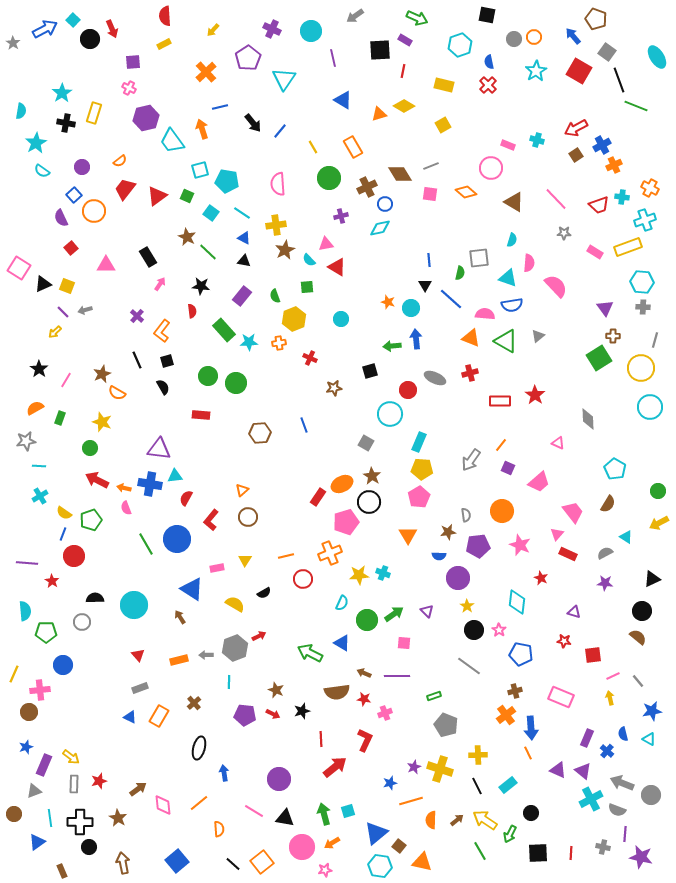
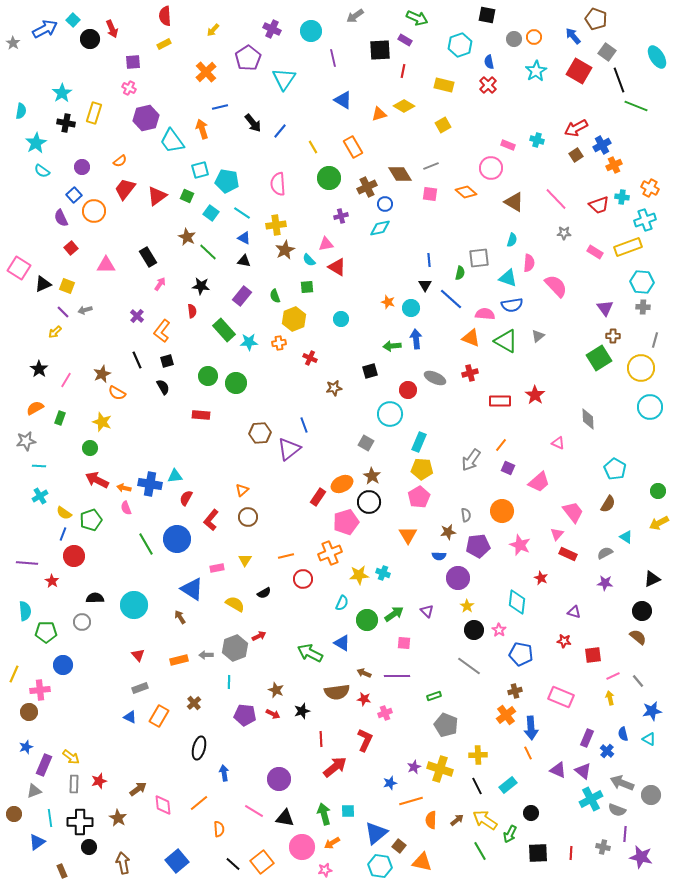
purple triangle at (159, 449): moved 130 px right; rotated 45 degrees counterclockwise
cyan square at (348, 811): rotated 16 degrees clockwise
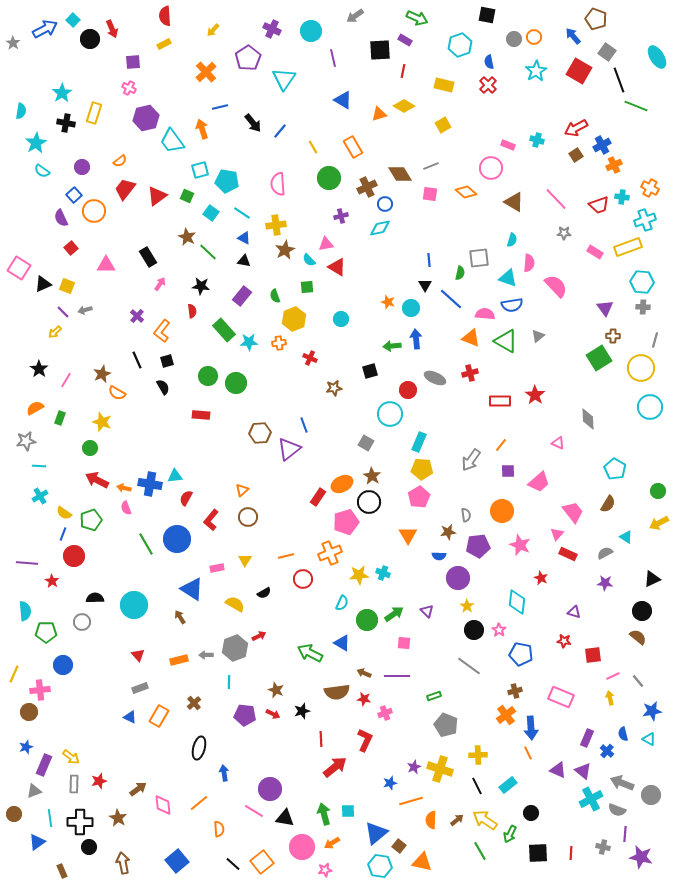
purple square at (508, 468): moved 3 px down; rotated 24 degrees counterclockwise
purple circle at (279, 779): moved 9 px left, 10 px down
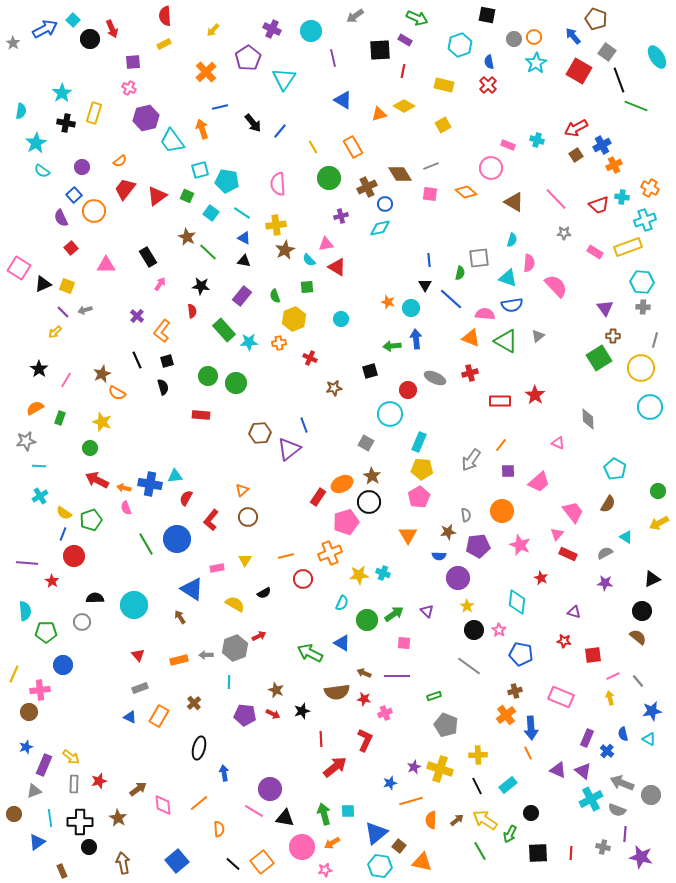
cyan star at (536, 71): moved 8 px up
black semicircle at (163, 387): rotated 14 degrees clockwise
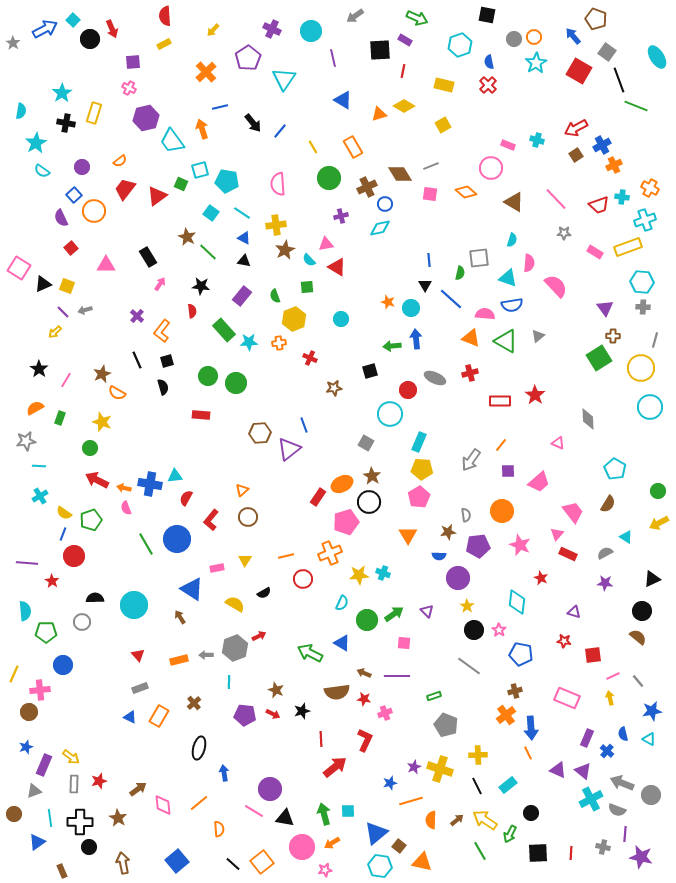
green square at (187, 196): moved 6 px left, 12 px up
pink rectangle at (561, 697): moved 6 px right, 1 px down
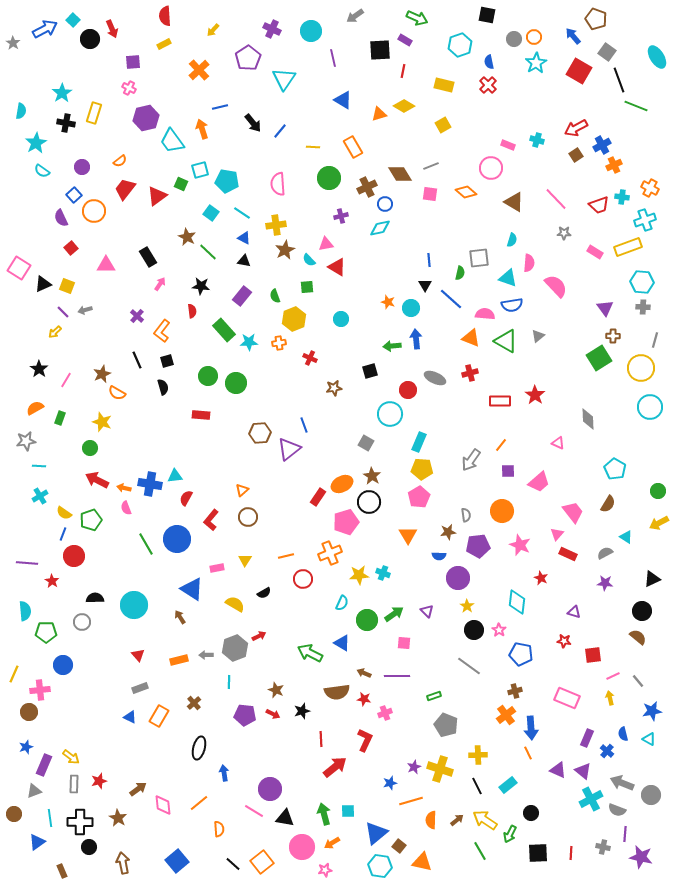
orange cross at (206, 72): moved 7 px left, 2 px up
yellow line at (313, 147): rotated 56 degrees counterclockwise
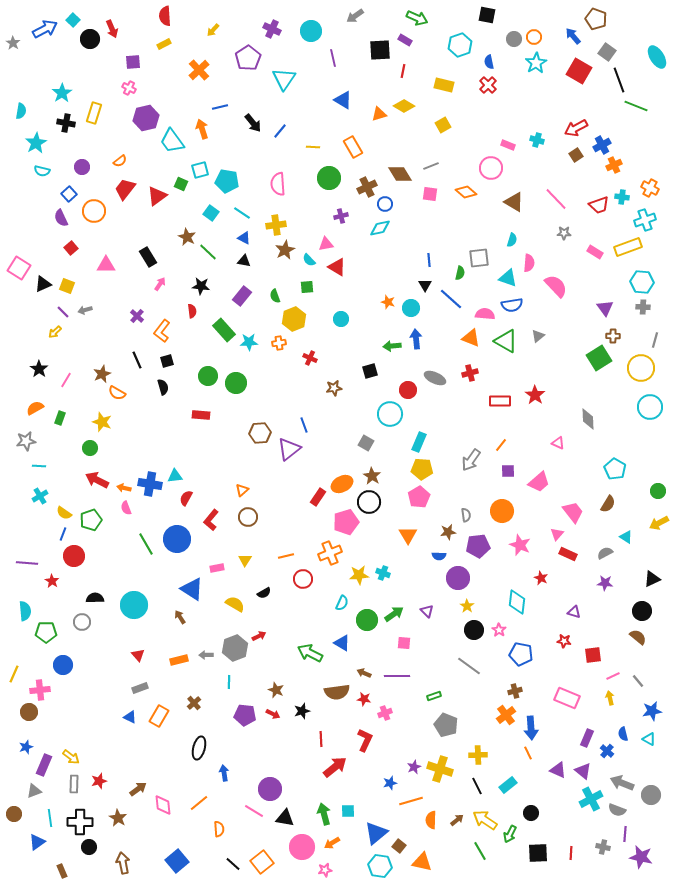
cyan semicircle at (42, 171): rotated 21 degrees counterclockwise
blue square at (74, 195): moved 5 px left, 1 px up
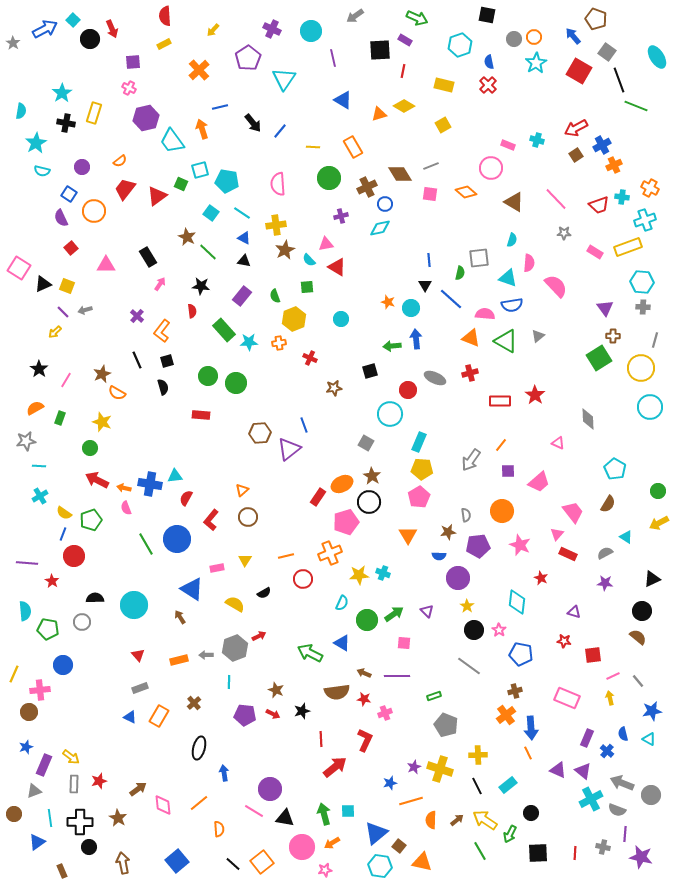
blue square at (69, 194): rotated 14 degrees counterclockwise
green pentagon at (46, 632): moved 2 px right, 3 px up; rotated 10 degrees clockwise
red line at (571, 853): moved 4 px right
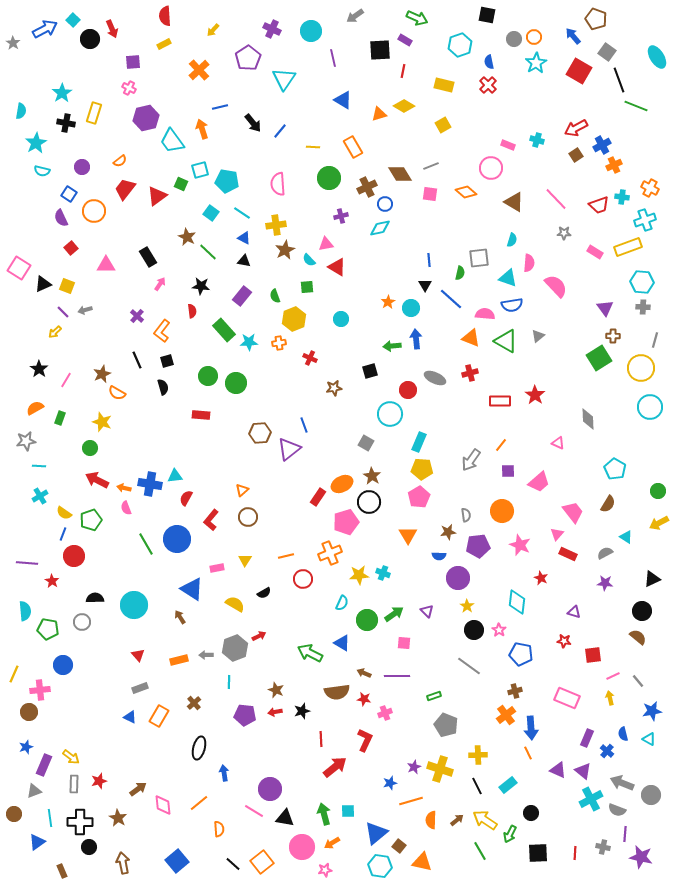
orange star at (388, 302): rotated 24 degrees clockwise
red arrow at (273, 714): moved 2 px right, 2 px up; rotated 144 degrees clockwise
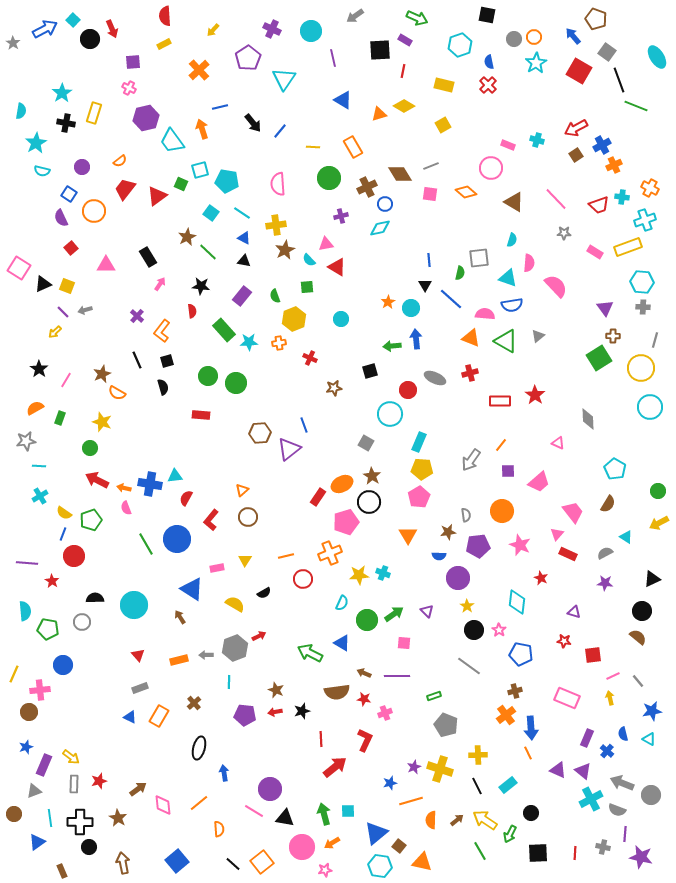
brown star at (187, 237): rotated 18 degrees clockwise
